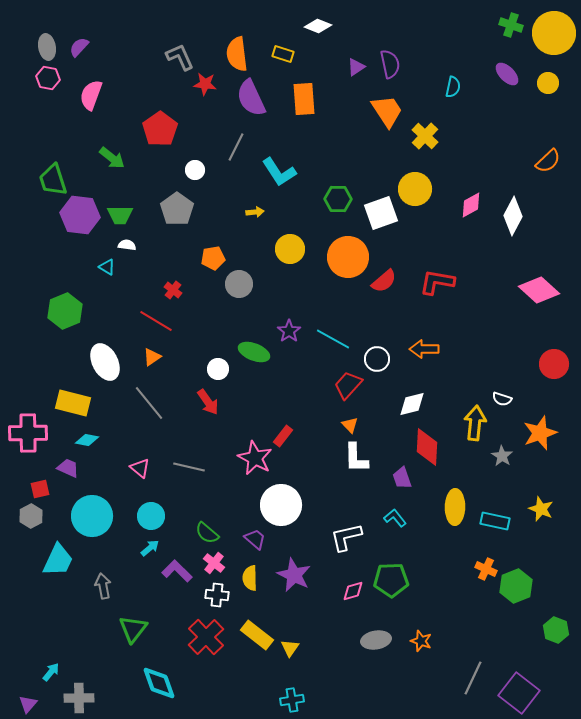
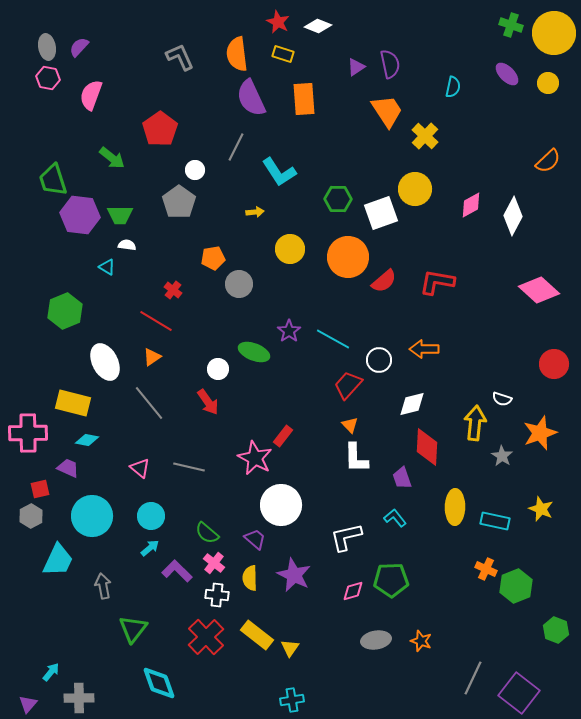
red star at (205, 84): moved 73 px right, 62 px up; rotated 20 degrees clockwise
gray pentagon at (177, 209): moved 2 px right, 7 px up
white circle at (377, 359): moved 2 px right, 1 px down
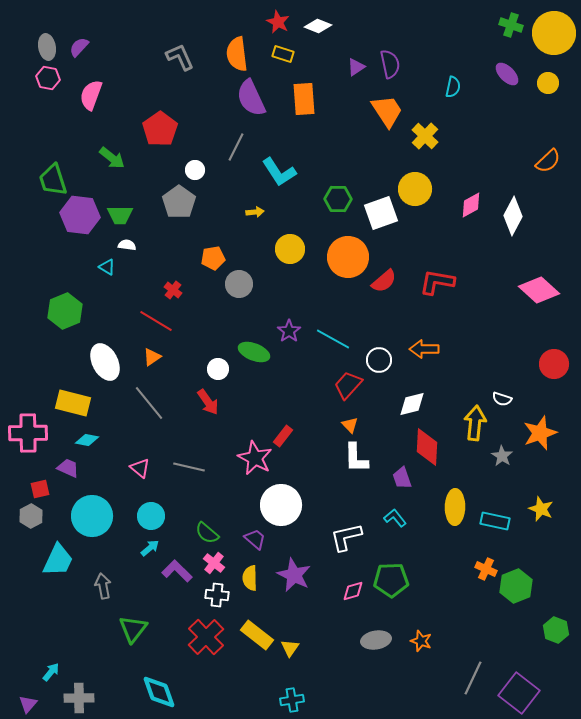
cyan diamond at (159, 683): moved 9 px down
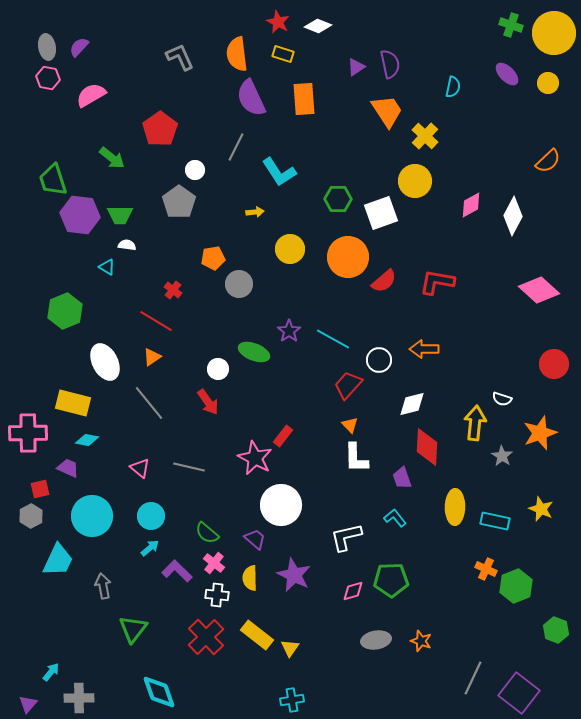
pink semicircle at (91, 95): rotated 40 degrees clockwise
yellow circle at (415, 189): moved 8 px up
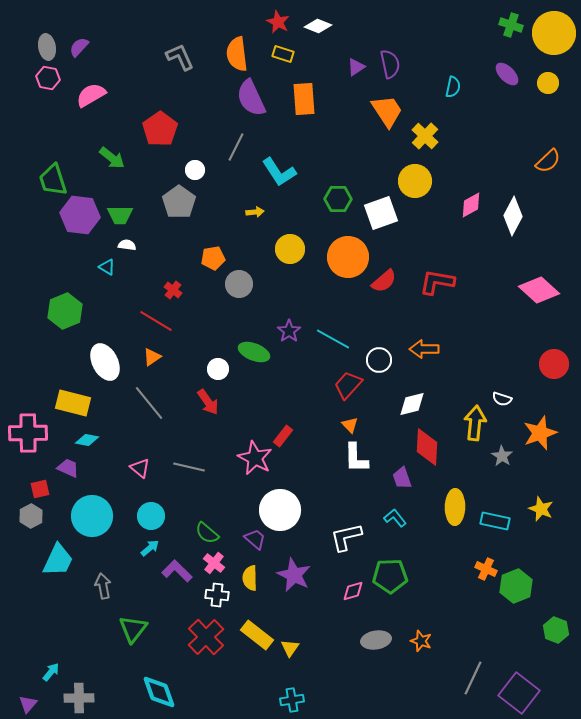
white circle at (281, 505): moved 1 px left, 5 px down
green pentagon at (391, 580): moved 1 px left, 4 px up
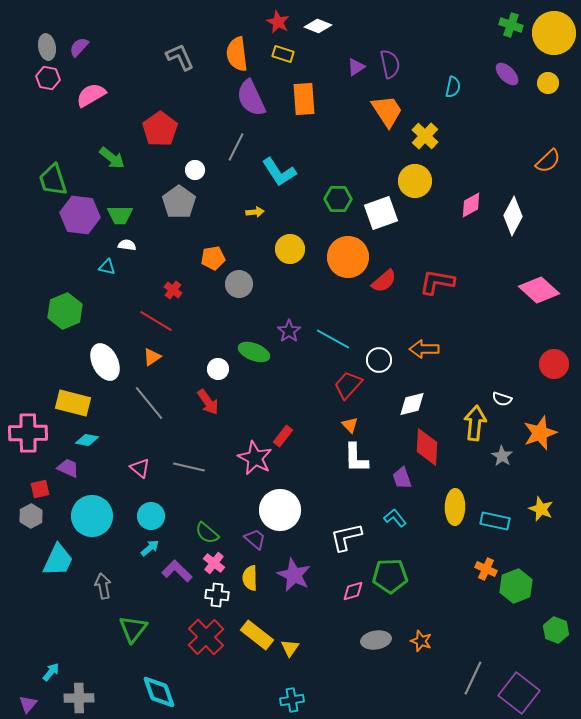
cyan triangle at (107, 267): rotated 18 degrees counterclockwise
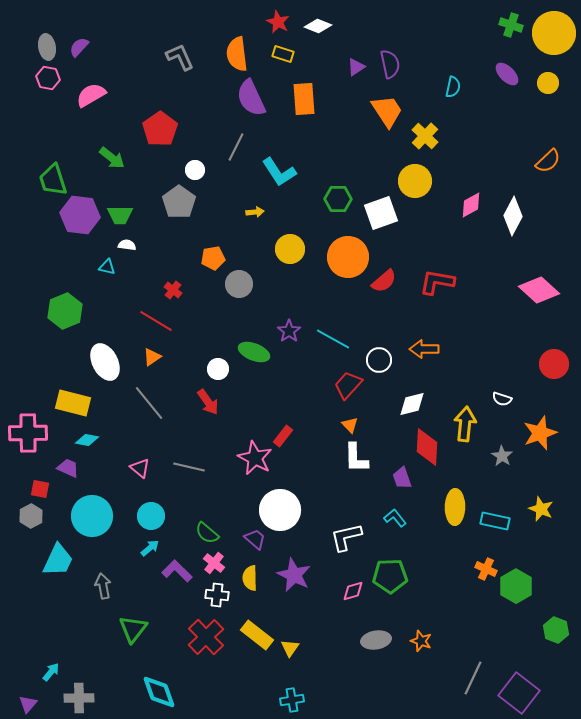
yellow arrow at (475, 423): moved 10 px left, 1 px down
red square at (40, 489): rotated 24 degrees clockwise
green hexagon at (516, 586): rotated 8 degrees counterclockwise
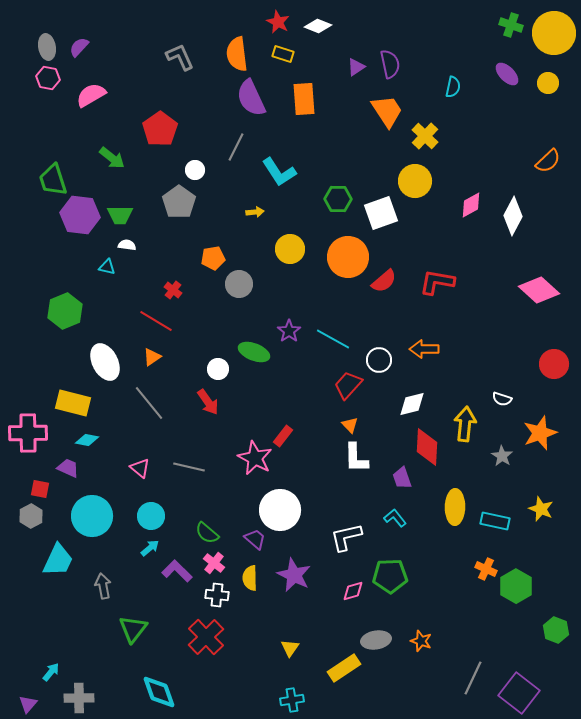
yellow rectangle at (257, 635): moved 87 px right, 33 px down; rotated 72 degrees counterclockwise
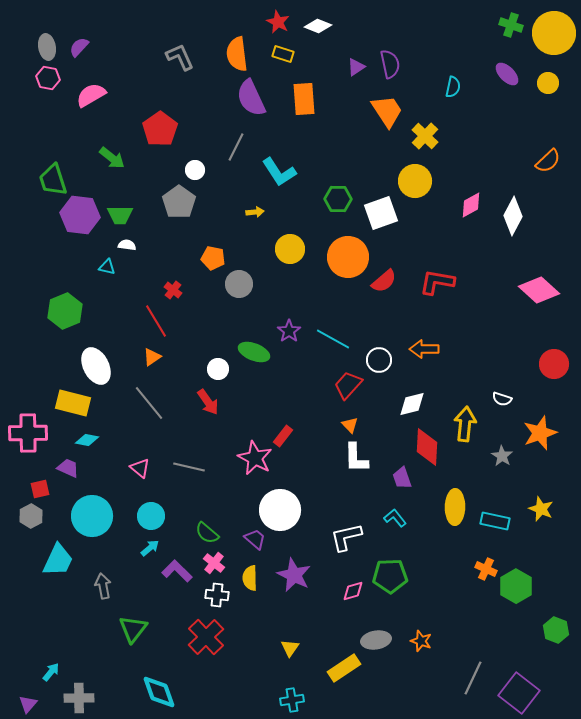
orange pentagon at (213, 258): rotated 20 degrees clockwise
red line at (156, 321): rotated 28 degrees clockwise
white ellipse at (105, 362): moved 9 px left, 4 px down
red square at (40, 489): rotated 24 degrees counterclockwise
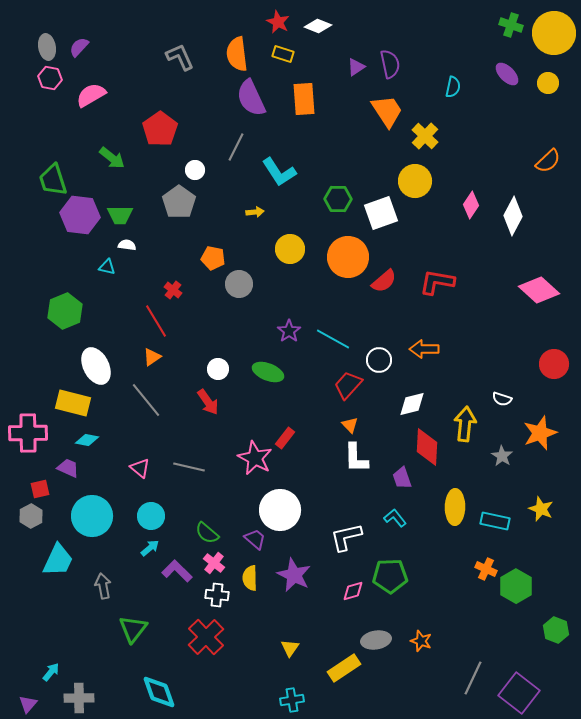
pink hexagon at (48, 78): moved 2 px right
pink diamond at (471, 205): rotated 28 degrees counterclockwise
green ellipse at (254, 352): moved 14 px right, 20 px down
gray line at (149, 403): moved 3 px left, 3 px up
red rectangle at (283, 436): moved 2 px right, 2 px down
